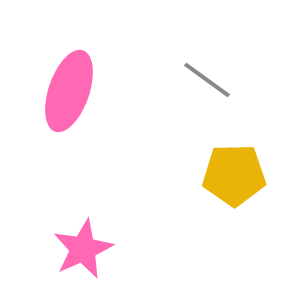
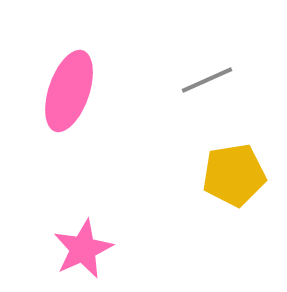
gray line: rotated 60 degrees counterclockwise
yellow pentagon: rotated 8 degrees counterclockwise
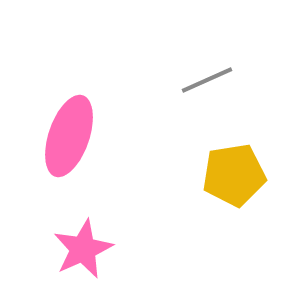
pink ellipse: moved 45 px down
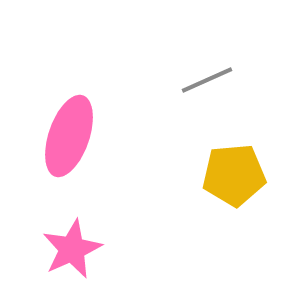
yellow pentagon: rotated 4 degrees clockwise
pink star: moved 11 px left
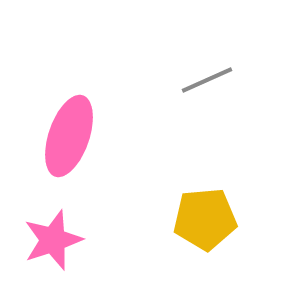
yellow pentagon: moved 29 px left, 44 px down
pink star: moved 19 px left, 9 px up; rotated 6 degrees clockwise
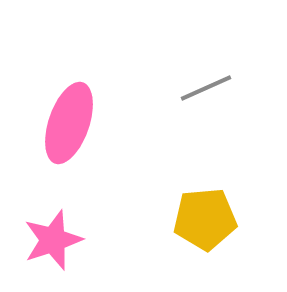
gray line: moved 1 px left, 8 px down
pink ellipse: moved 13 px up
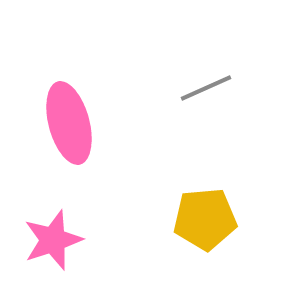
pink ellipse: rotated 34 degrees counterclockwise
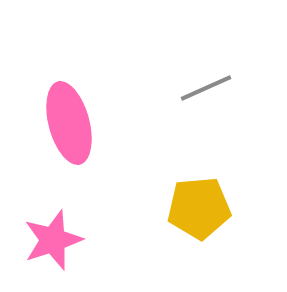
yellow pentagon: moved 6 px left, 11 px up
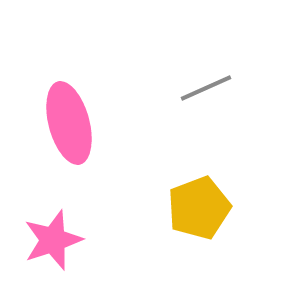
yellow pentagon: rotated 16 degrees counterclockwise
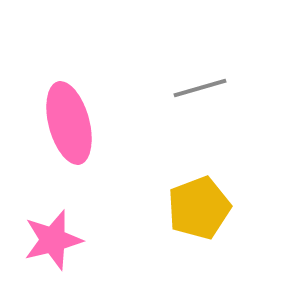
gray line: moved 6 px left; rotated 8 degrees clockwise
pink star: rotated 4 degrees clockwise
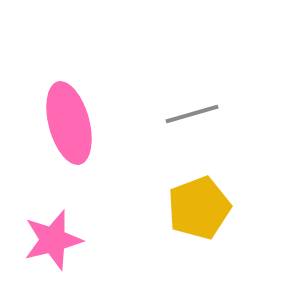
gray line: moved 8 px left, 26 px down
